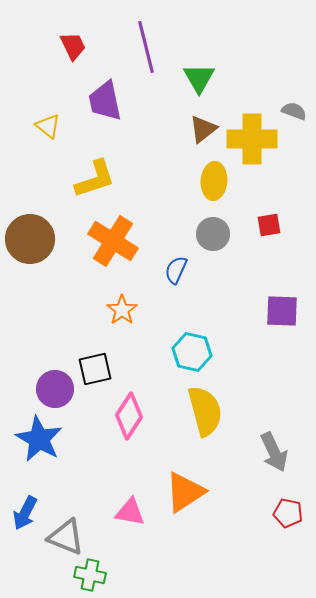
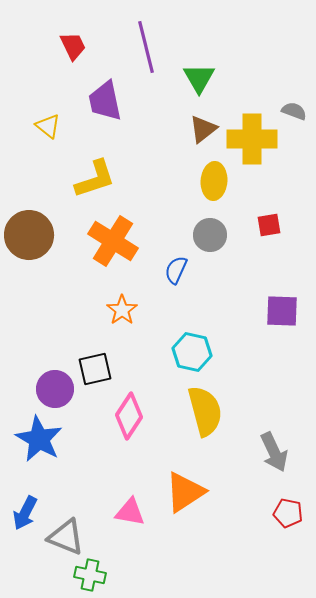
gray circle: moved 3 px left, 1 px down
brown circle: moved 1 px left, 4 px up
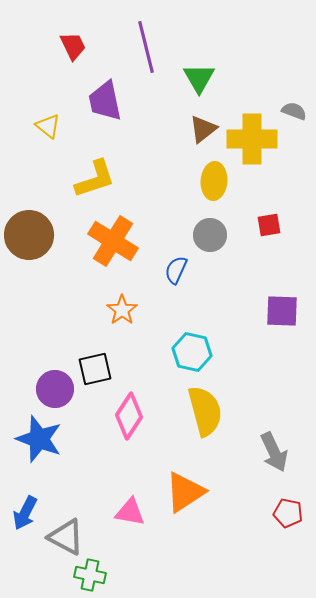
blue star: rotated 9 degrees counterclockwise
gray triangle: rotated 6 degrees clockwise
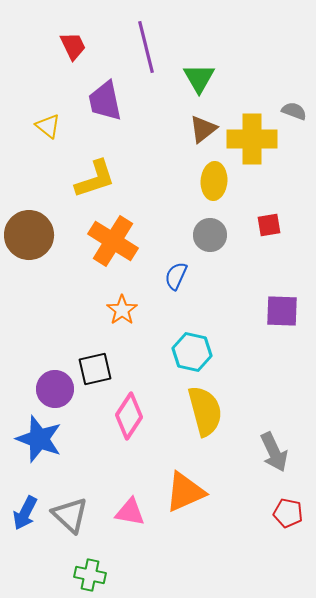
blue semicircle: moved 6 px down
orange triangle: rotated 9 degrees clockwise
gray triangle: moved 4 px right, 22 px up; rotated 15 degrees clockwise
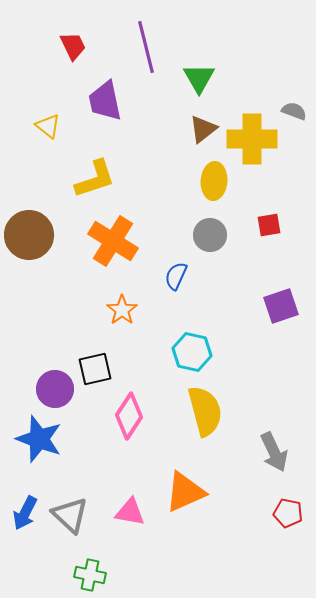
purple square: moved 1 px left, 5 px up; rotated 21 degrees counterclockwise
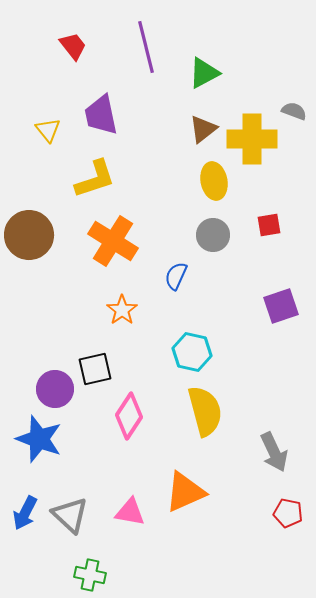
red trapezoid: rotated 12 degrees counterclockwise
green triangle: moved 5 px right, 5 px up; rotated 32 degrees clockwise
purple trapezoid: moved 4 px left, 14 px down
yellow triangle: moved 4 px down; rotated 12 degrees clockwise
yellow ellipse: rotated 15 degrees counterclockwise
gray circle: moved 3 px right
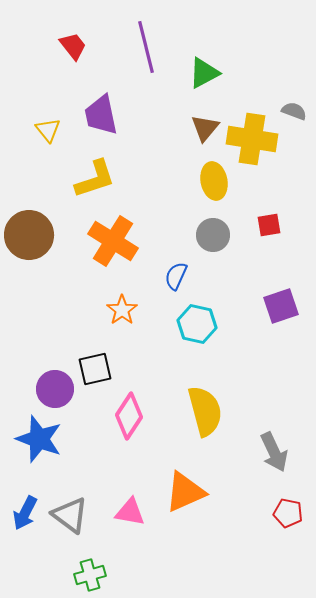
brown triangle: moved 2 px right, 1 px up; rotated 12 degrees counterclockwise
yellow cross: rotated 9 degrees clockwise
cyan hexagon: moved 5 px right, 28 px up
gray triangle: rotated 6 degrees counterclockwise
green cross: rotated 28 degrees counterclockwise
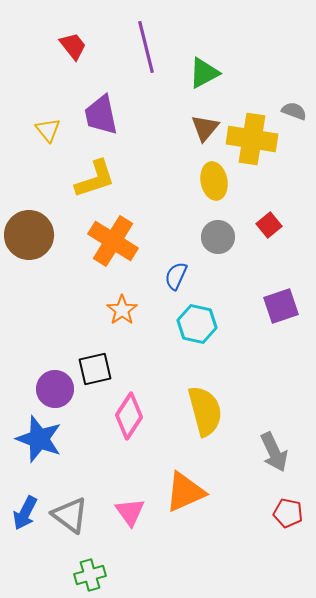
red square: rotated 30 degrees counterclockwise
gray circle: moved 5 px right, 2 px down
pink triangle: rotated 44 degrees clockwise
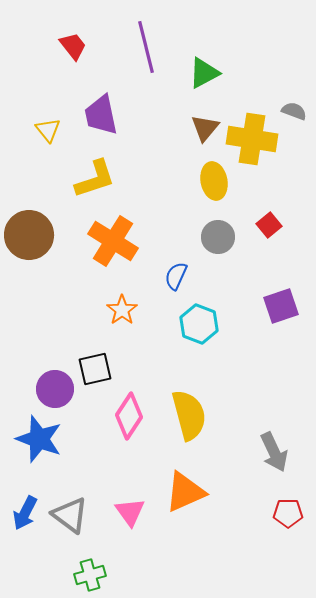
cyan hexagon: moved 2 px right; rotated 9 degrees clockwise
yellow semicircle: moved 16 px left, 4 px down
red pentagon: rotated 12 degrees counterclockwise
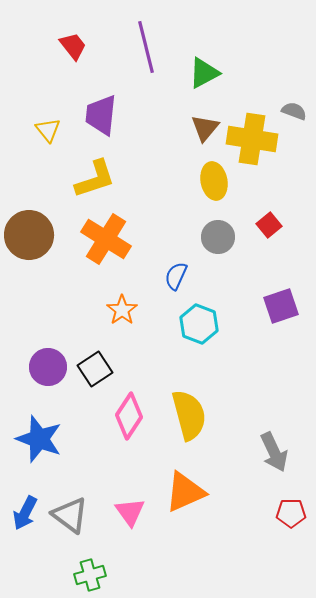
purple trapezoid: rotated 18 degrees clockwise
orange cross: moved 7 px left, 2 px up
black square: rotated 20 degrees counterclockwise
purple circle: moved 7 px left, 22 px up
red pentagon: moved 3 px right
